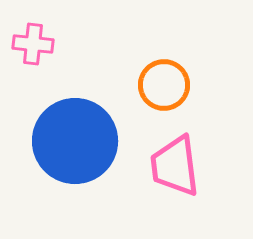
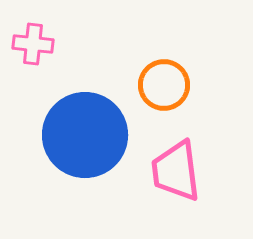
blue circle: moved 10 px right, 6 px up
pink trapezoid: moved 1 px right, 5 px down
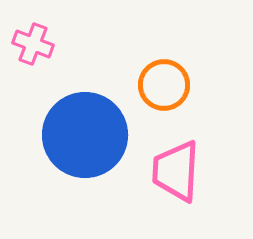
pink cross: rotated 15 degrees clockwise
pink trapezoid: rotated 10 degrees clockwise
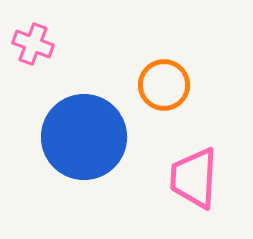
blue circle: moved 1 px left, 2 px down
pink trapezoid: moved 18 px right, 7 px down
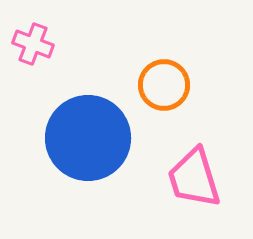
blue circle: moved 4 px right, 1 px down
pink trapezoid: rotated 20 degrees counterclockwise
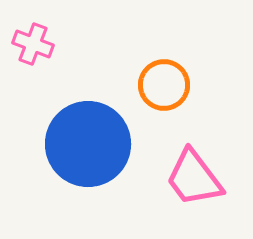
blue circle: moved 6 px down
pink trapezoid: rotated 20 degrees counterclockwise
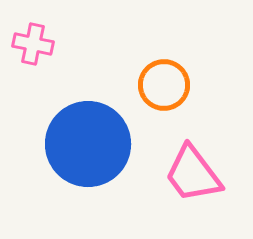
pink cross: rotated 9 degrees counterclockwise
pink trapezoid: moved 1 px left, 4 px up
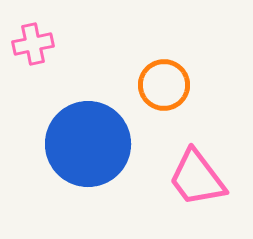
pink cross: rotated 24 degrees counterclockwise
pink trapezoid: moved 4 px right, 4 px down
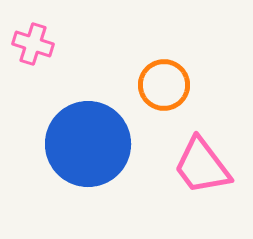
pink cross: rotated 30 degrees clockwise
pink trapezoid: moved 5 px right, 12 px up
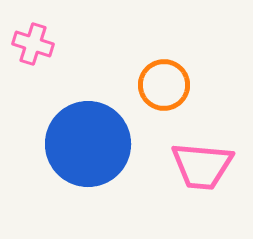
pink trapezoid: rotated 48 degrees counterclockwise
